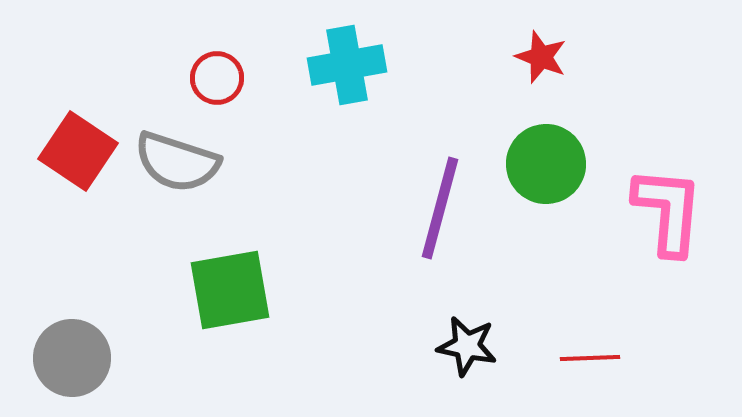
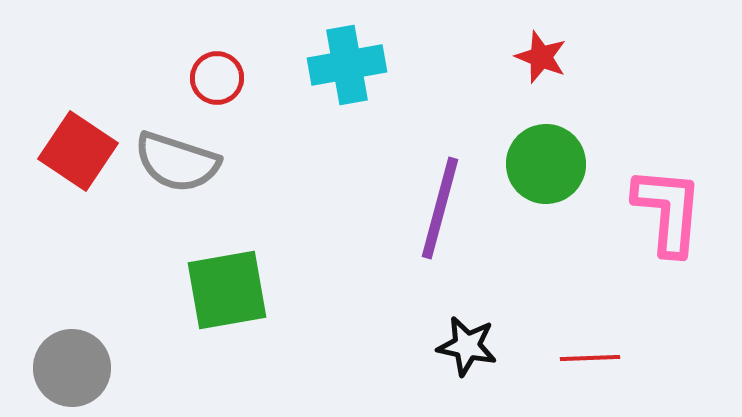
green square: moved 3 px left
gray circle: moved 10 px down
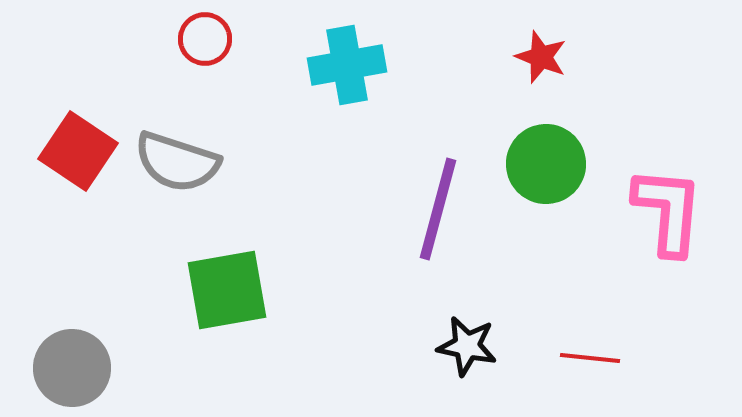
red circle: moved 12 px left, 39 px up
purple line: moved 2 px left, 1 px down
red line: rotated 8 degrees clockwise
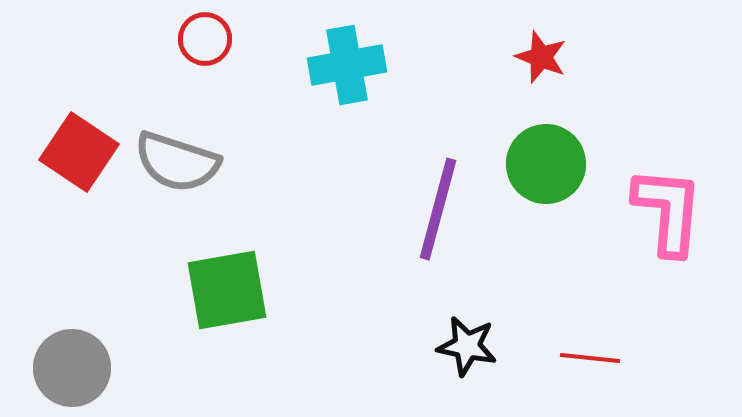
red square: moved 1 px right, 1 px down
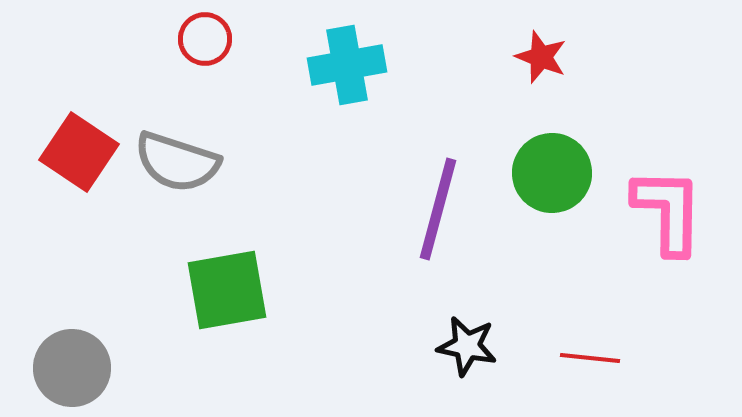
green circle: moved 6 px right, 9 px down
pink L-shape: rotated 4 degrees counterclockwise
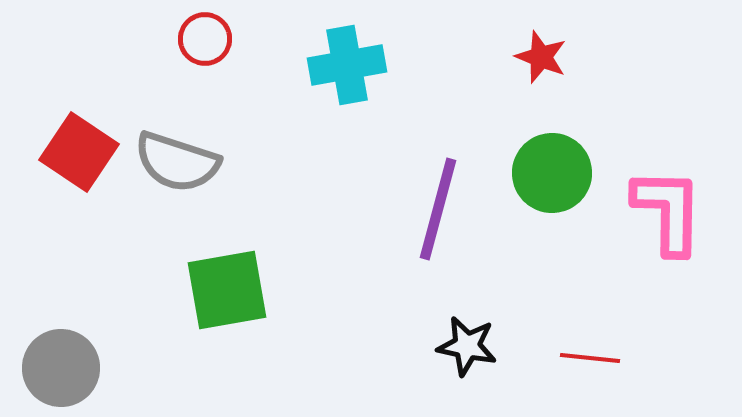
gray circle: moved 11 px left
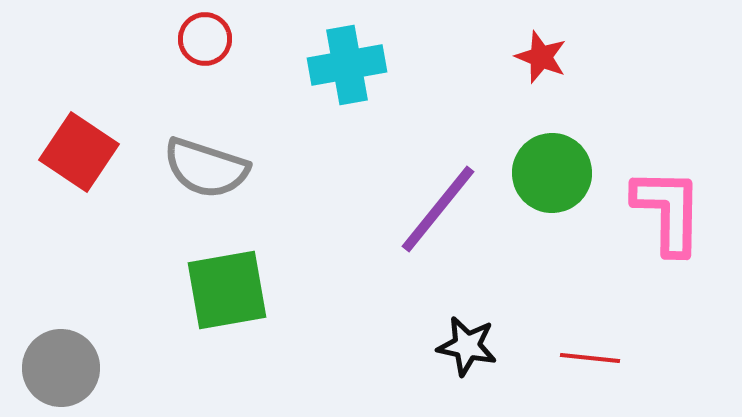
gray semicircle: moved 29 px right, 6 px down
purple line: rotated 24 degrees clockwise
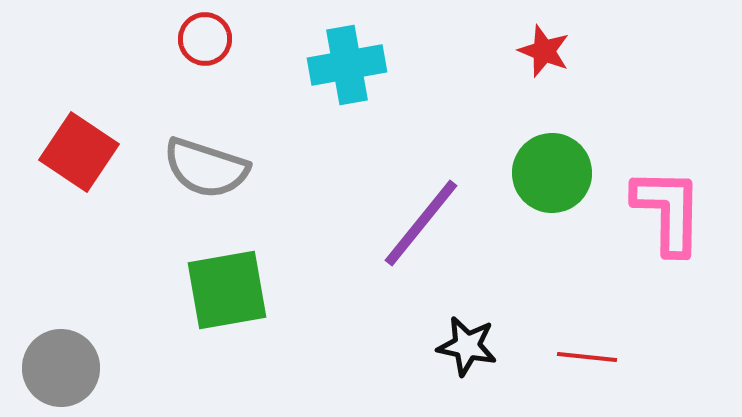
red star: moved 3 px right, 6 px up
purple line: moved 17 px left, 14 px down
red line: moved 3 px left, 1 px up
